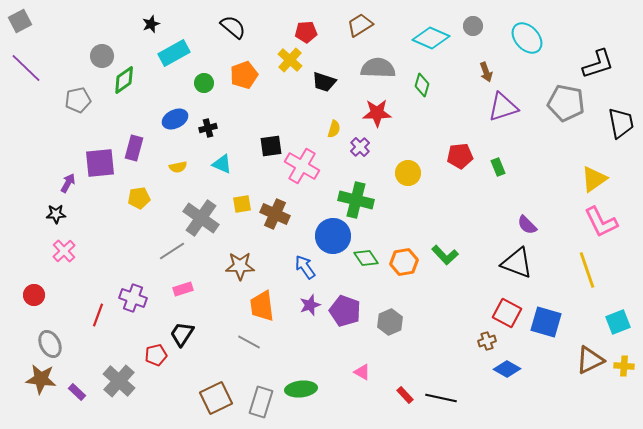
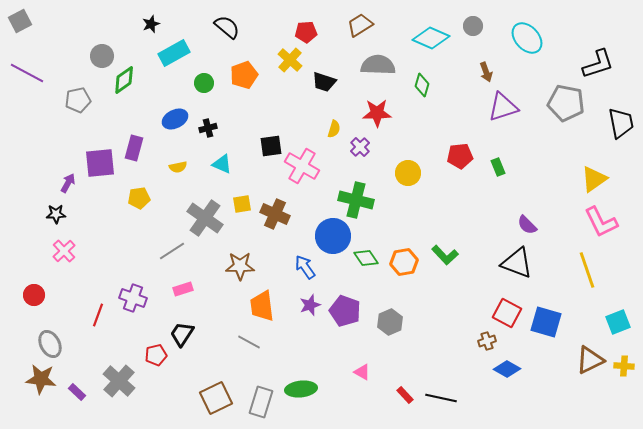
black semicircle at (233, 27): moved 6 px left
purple line at (26, 68): moved 1 px right, 5 px down; rotated 16 degrees counterclockwise
gray semicircle at (378, 68): moved 3 px up
gray cross at (201, 218): moved 4 px right
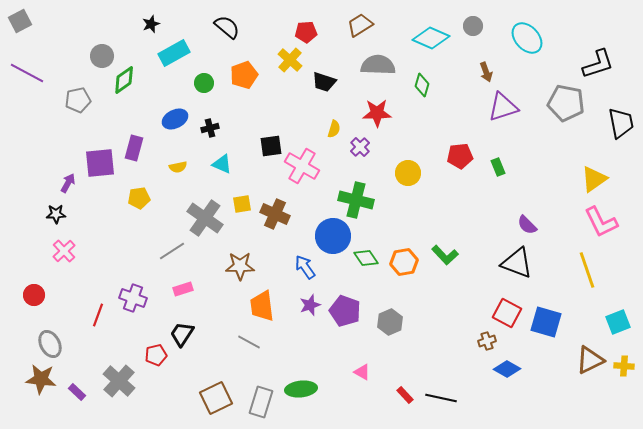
black cross at (208, 128): moved 2 px right
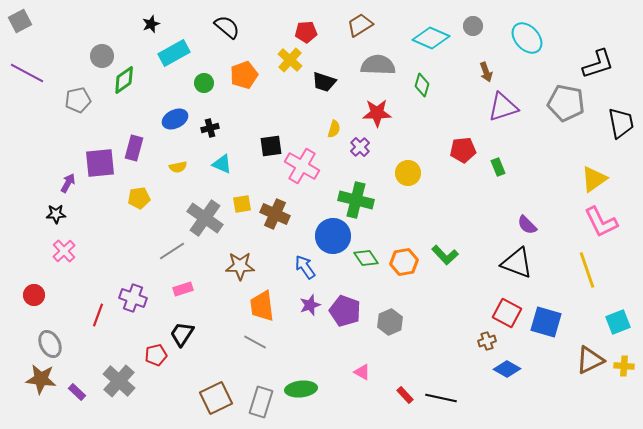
red pentagon at (460, 156): moved 3 px right, 6 px up
gray line at (249, 342): moved 6 px right
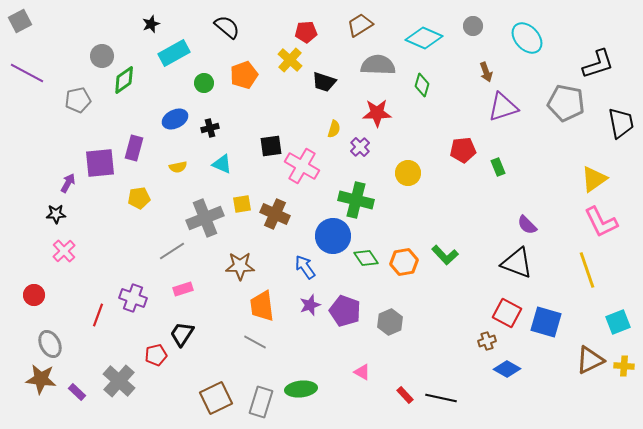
cyan diamond at (431, 38): moved 7 px left
gray cross at (205, 218): rotated 33 degrees clockwise
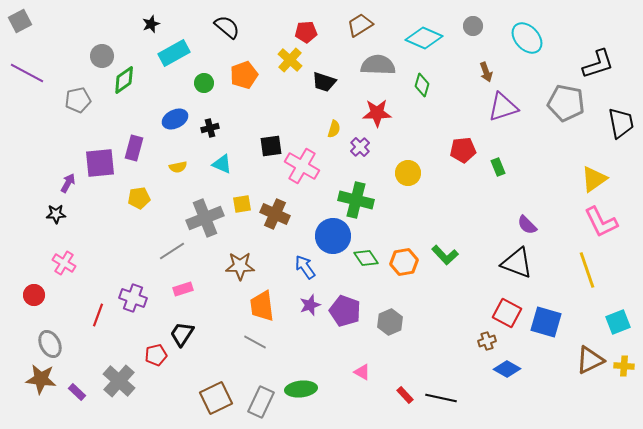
pink cross at (64, 251): moved 12 px down; rotated 15 degrees counterclockwise
gray rectangle at (261, 402): rotated 8 degrees clockwise
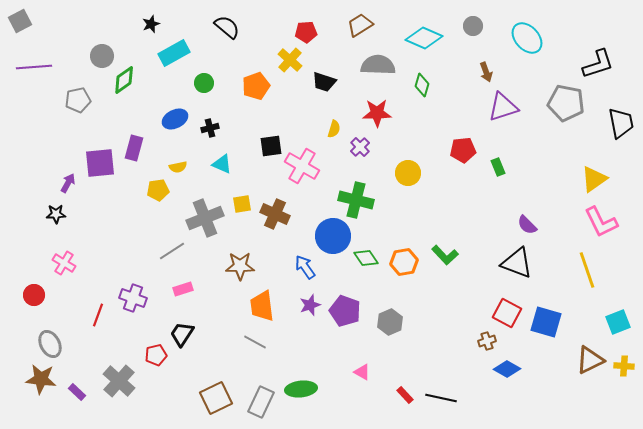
purple line at (27, 73): moved 7 px right, 6 px up; rotated 32 degrees counterclockwise
orange pentagon at (244, 75): moved 12 px right, 11 px down
yellow pentagon at (139, 198): moved 19 px right, 8 px up
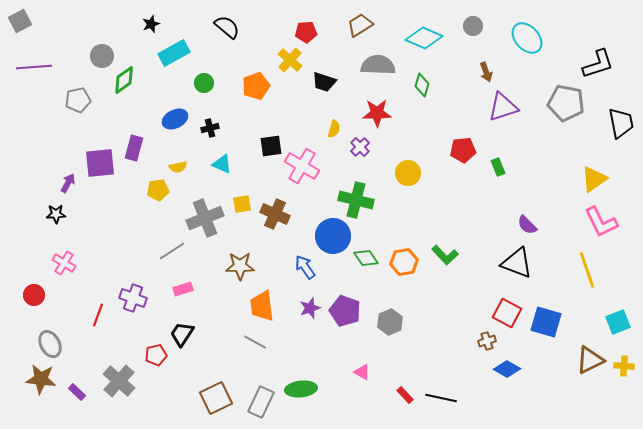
purple star at (310, 305): moved 3 px down
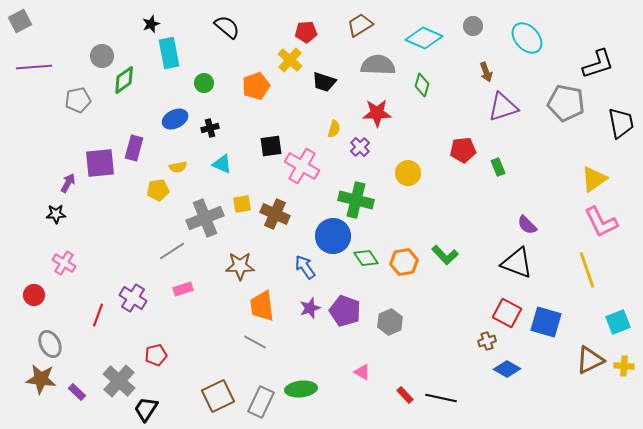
cyan rectangle at (174, 53): moved 5 px left; rotated 72 degrees counterclockwise
purple cross at (133, 298): rotated 12 degrees clockwise
black trapezoid at (182, 334): moved 36 px left, 75 px down
brown square at (216, 398): moved 2 px right, 2 px up
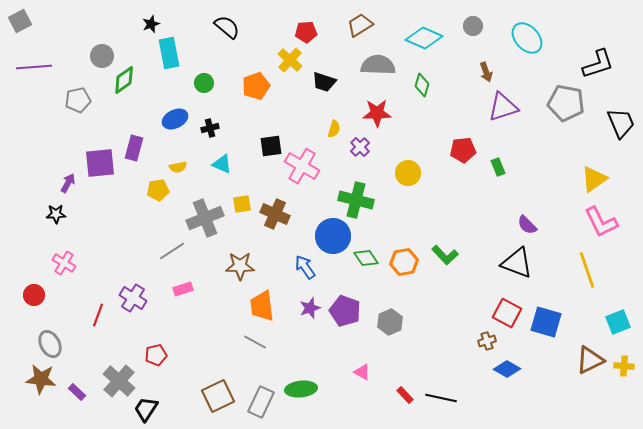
black trapezoid at (621, 123): rotated 12 degrees counterclockwise
